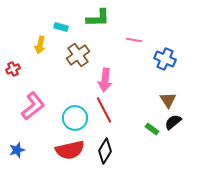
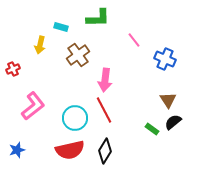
pink line: rotated 42 degrees clockwise
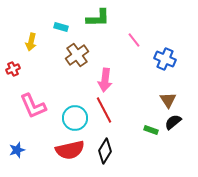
yellow arrow: moved 9 px left, 3 px up
brown cross: moved 1 px left
pink L-shape: rotated 104 degrees clockwise
green rectangle: moved 1 px left, 1 px down; rotated 16 degrees counterclockwise
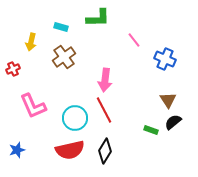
brown cross: moved 13 px left, 2 px down
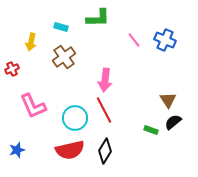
blue cross: moved 19 px up
red cross: moved 1 px left
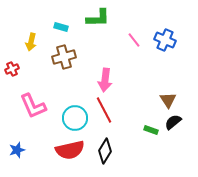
brown cross: rotated 20 degrees clockwise
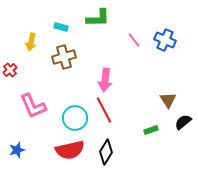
red cross: moved 2 px left, 1 px down; rotated 16 degrees counterclockwise
black semicircle: moved 10 px right
green rectangle: rotated 40 degrees counterclockwise
black diamond: moved 1 px right, 1 px down
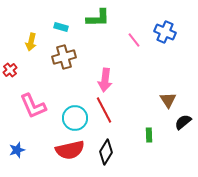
blue cross: moved 8 px up
green rectangle: moved 2 px left, 5 px down; rotated 72 degrees counterclockwise
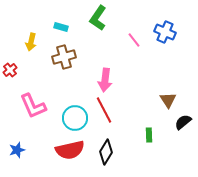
green L-shape: rotated 125 degrees clockwise
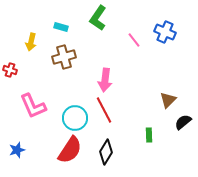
red cross: rotated 32 degrees counterclockwise
brown triangle: rotated 18 degrees clockwise
red semicircle: rotated 44 degrees counterclockwise
